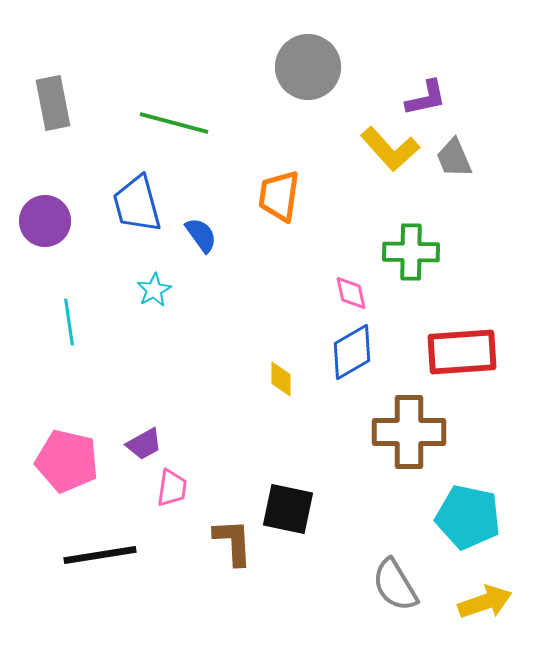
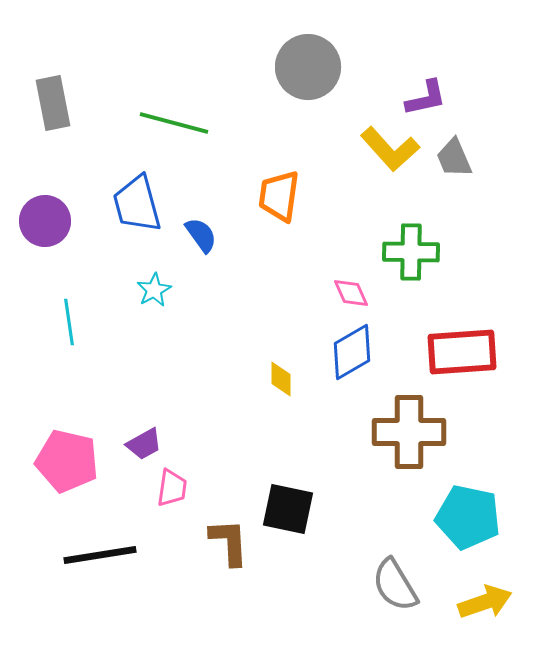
pink diamond: rotated 12 degrees counterclockwise
brown L-shape: moved 4 px left
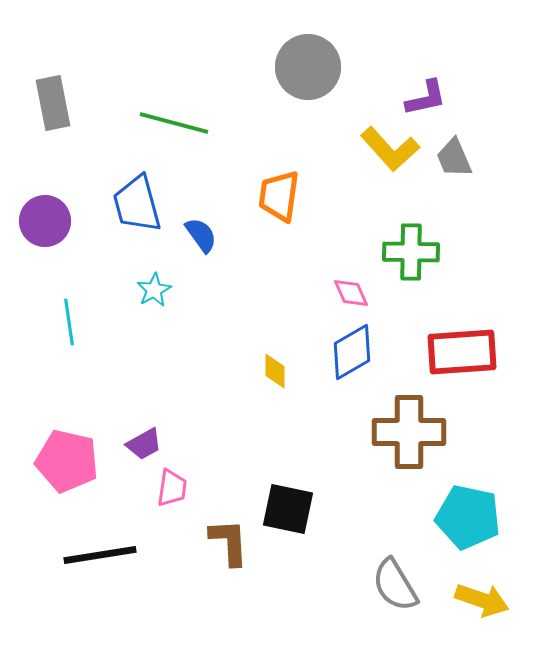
yellow diamond: moved 6 px left, 8 px up
yellow arrow: moved 3 px left, 2 px up; rotated 38 degrees clockwise
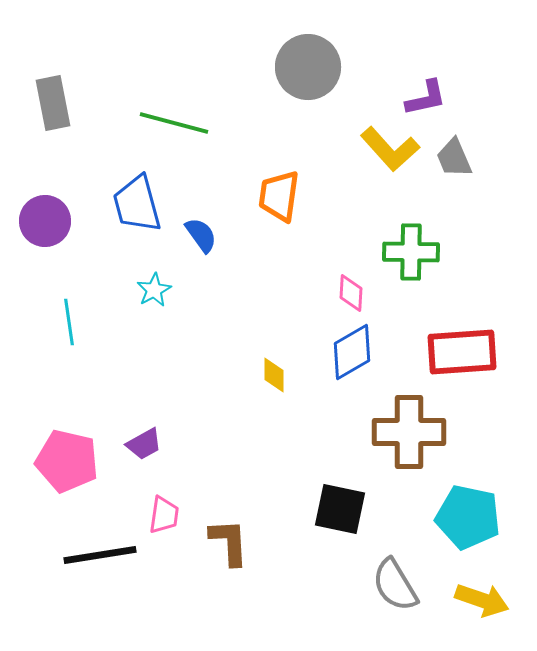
pink diamond: rotated 27 degrees clockwise
yellow diamond: moved 1 px left, 4 px down
pink trapezoid: moved 8 px left, 27 px down
black square: moved 52 px right
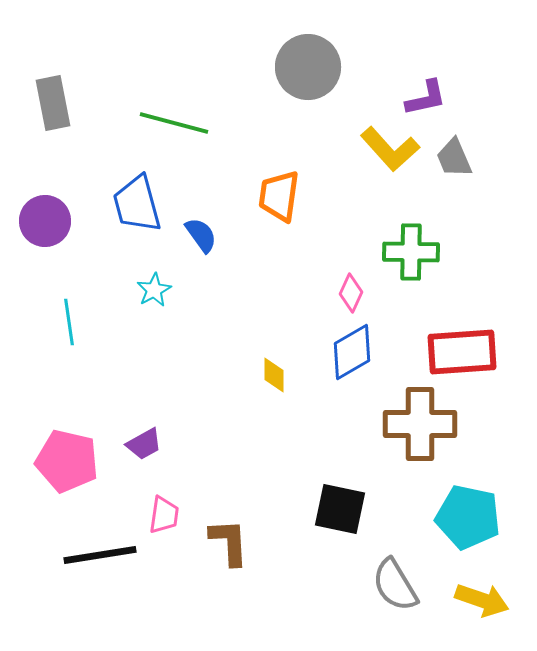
pink diamond: rotated 21 degrees clockwise
brown cross: moved 11 px right, 8 px up
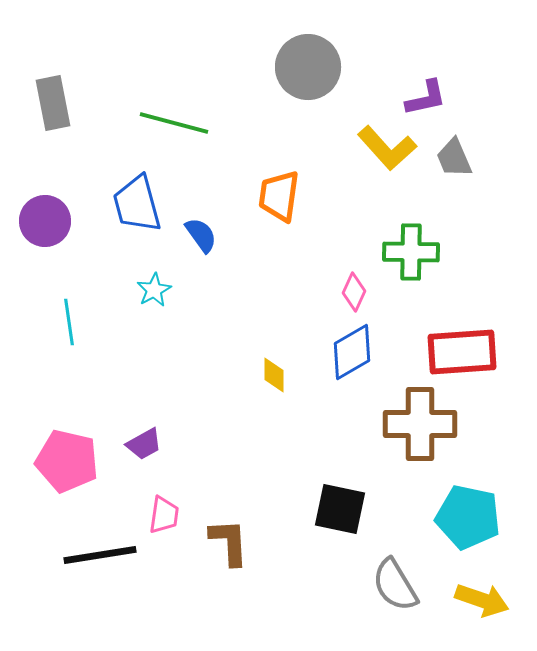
yellow L-shape: moved 3 px left, 1 px up
pink diamond: moved 3 px right, 1 px up
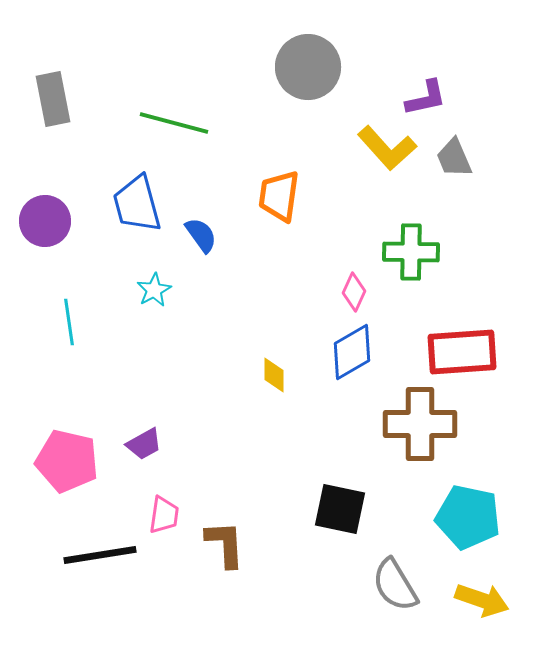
gray rectangle: moved 4 px up
brown L-shape: moved 4 px left, 2 px down
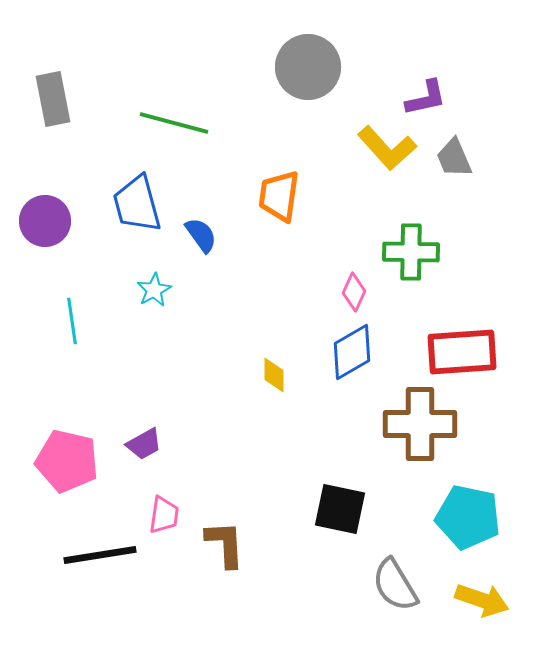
cyan line: moved 3 px right, 1 px up
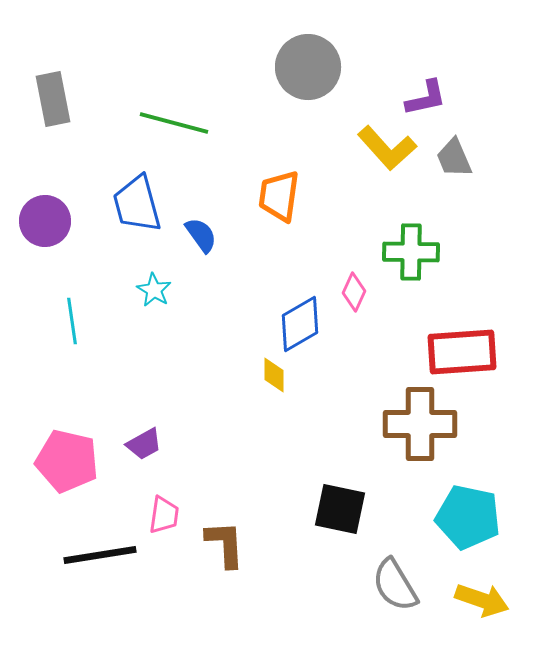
cyan star: rotated 12 degrees counterclockwise
blue diamond: moved 52 px left, 28 px up
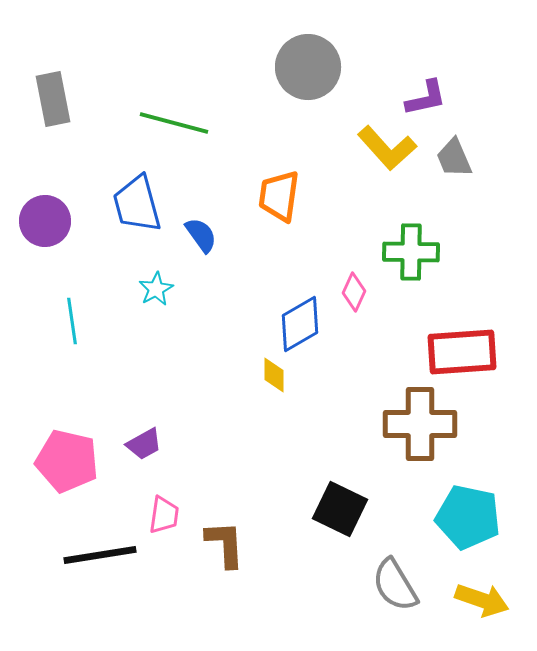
cyan star: moved 2 px right, 1 px up; rotated 12 degrees clockwise
black square: rotated 14 degrees clockwise
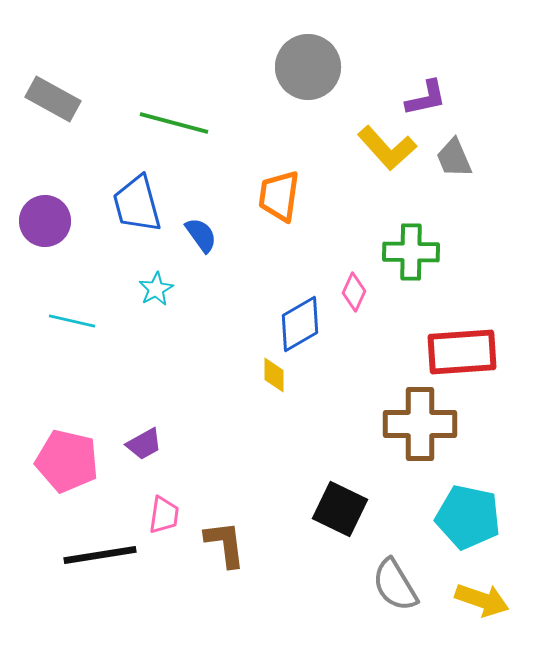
gray rectangle: rotated 50 degrees counterclockwise
cyan line: rotated 69 degrees counterclockwise
brown L-shape: rotated 4 degrees counterclockwise
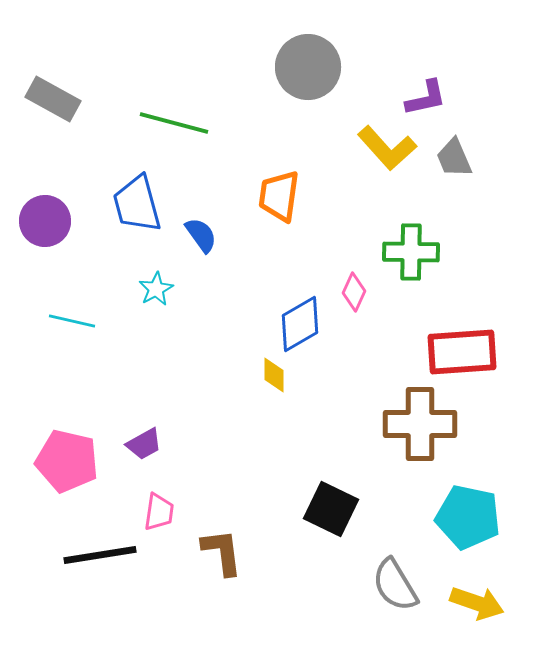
black square: moved 9 px left
pink trapezoid: moved 5 px left, 3 px up
brown L-shape: moved 3 px left, 8 px down
yellow arrow: moved 5 px left, 3 px down
